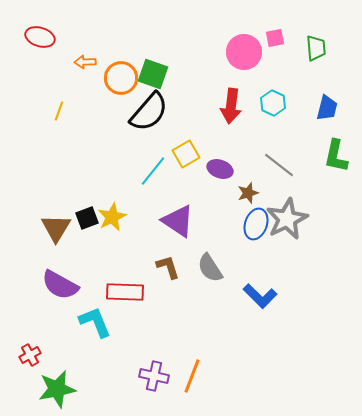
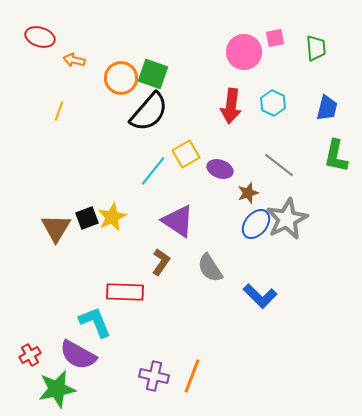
orange arrow: moved 11 px left, 2 px up; rotated 15 degrees clockwise
blue ellipse: rotated 20 degrees clockwise
brown L-shape: moved 7 px left, 5 px up; rotated 52 degrees clockwise
purple semicircle: moved 18 px right, 70 px down
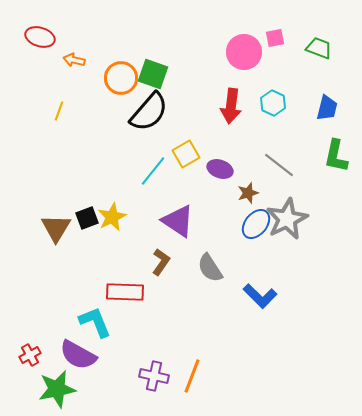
green trapezoid: moved 3 px right; rotated 64 degrees counterclockwise
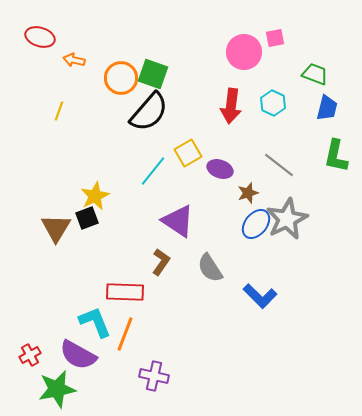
green trapezoid: moved 4 px left, 26 px down
yellow square: moved 2 px right, 1 px up
yellow star: moved 17 px left, 21 px up
orange line: moved 67 px left, 42 px up
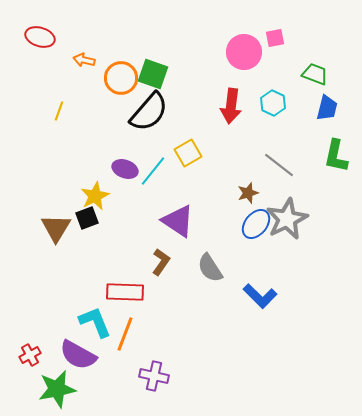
orange arrow: moved 10 px right
purple ellipse: moved 95 px left
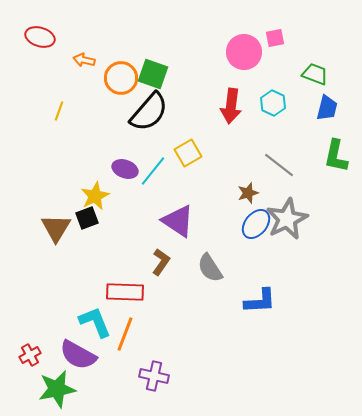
blue L-shape: moved 5 px down; rotated 48 degrees counterclockwise
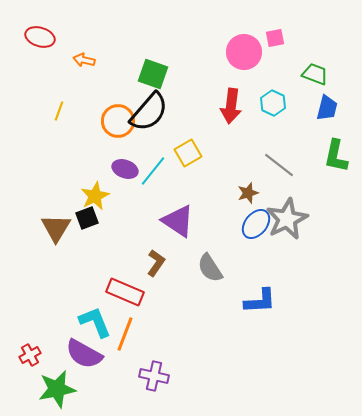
orange circle: moved 3 px left, 43 px down
brown L-shape: moved 5 px left, 1 px down
red rectangle: rotated 21 degrees clockwise
purple semicircle: moved 6 px right, 1 px up
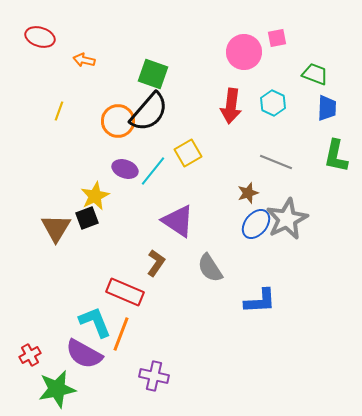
pink square: moved 2 px right
blue trapezoid: rotated 12 degrees counterclockwise
gray line: moved 3 px left, 3 px up; rotated 16 degrees counterclockwise
orange line: moved 4 px left
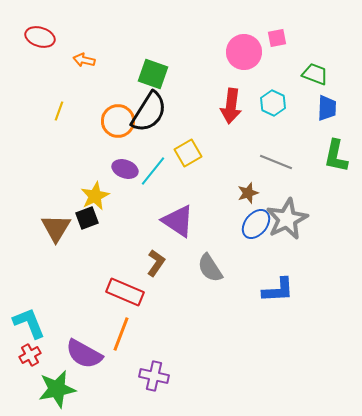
black semicircle: rotated 9 degrees counterclockwise
blue L-shape: moved 18 px right, 11 px up
cyan L-shape: moved 66 px left, 1 px down
